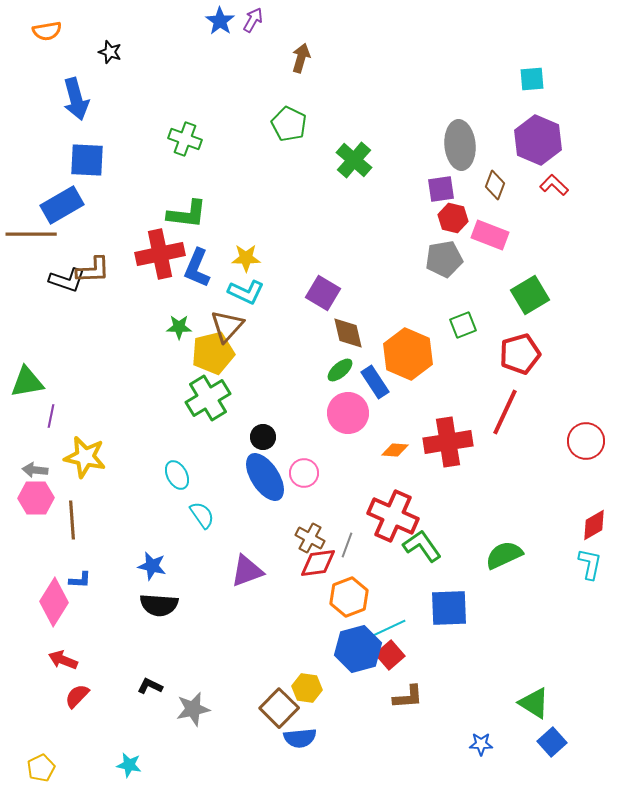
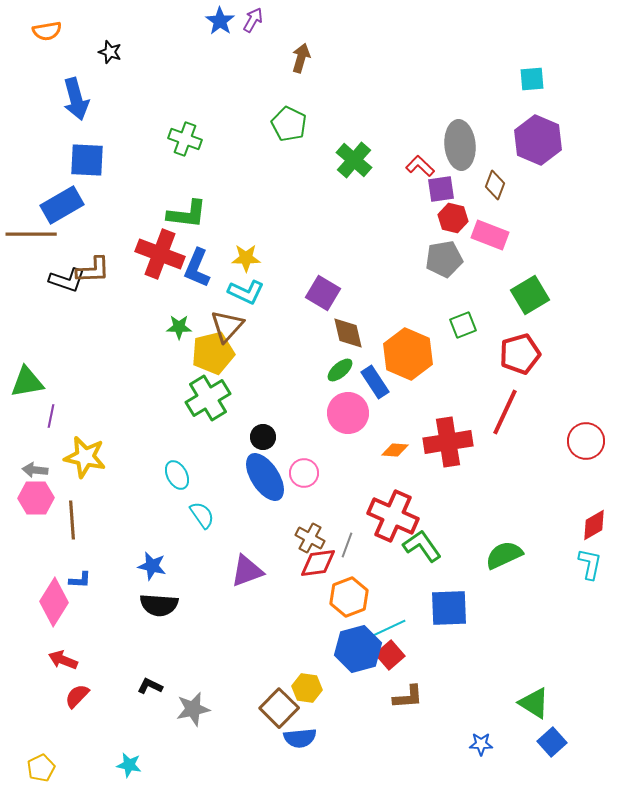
red L-shape at (554, 185): moved 134 px left, 19 px up
red cross at (160, 254): rotated 33 degrees clockwise
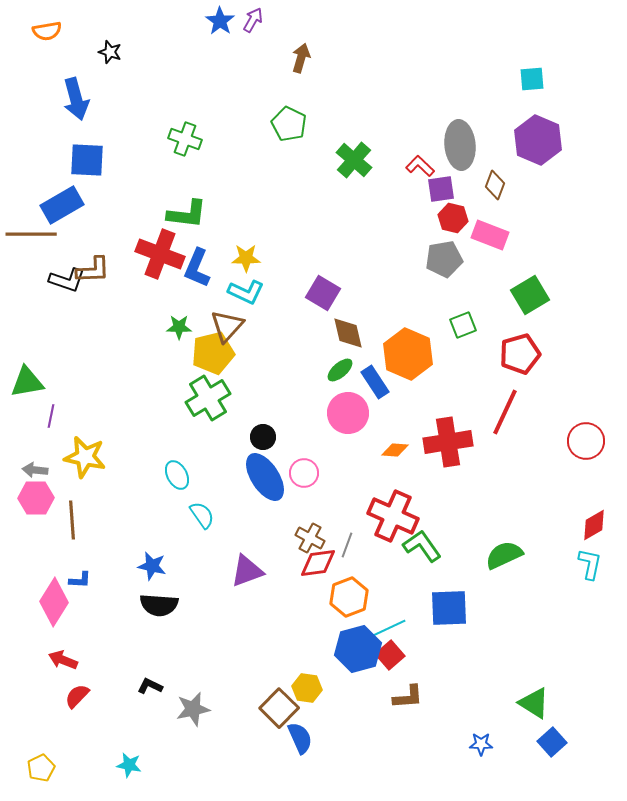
blue semicircle at (300, 738): rotated 108 degrees counterclockwise
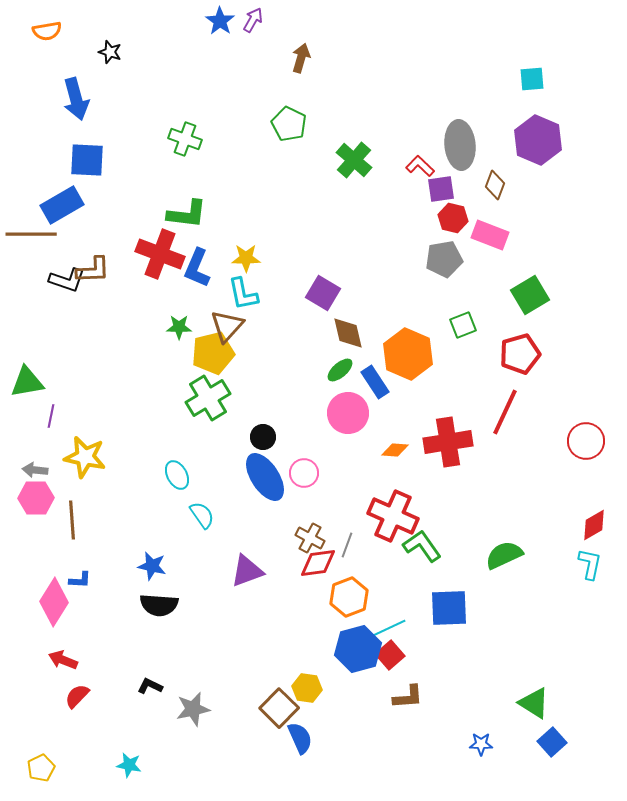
cyan L-shape at (246, 292): moved 3 px left, 2 px down; rotated 54 degrees clockwise
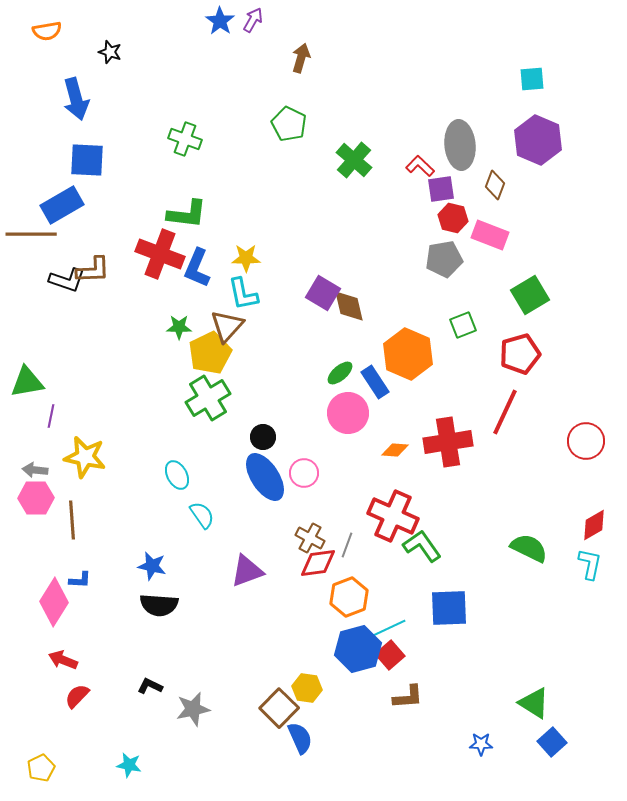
brown diamond at (348, 333): moved 1 px right, 27 px up
yellow pentagon at (213, 353): moved 3 px left; rotated 12 degrees counterclockwise
green ellipse at (340, 370): moved 3 px down
green semicircle at (504, 555): moved 25 px right, 7 px up; rotated 51 degrees clockwise
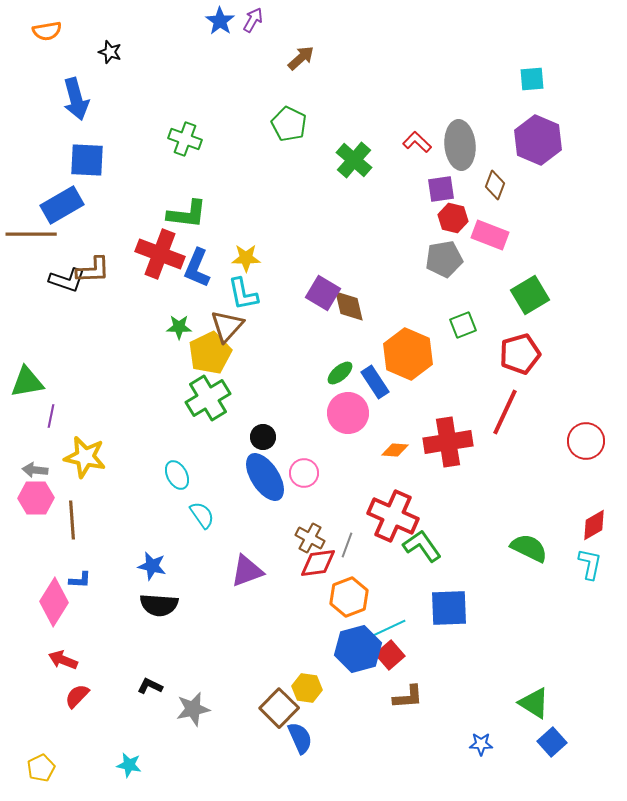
brown arrow at (301, 58): rotated 32 degrees clockwise
red L-shape at (420, 166): moved 3 px left, 24 px up
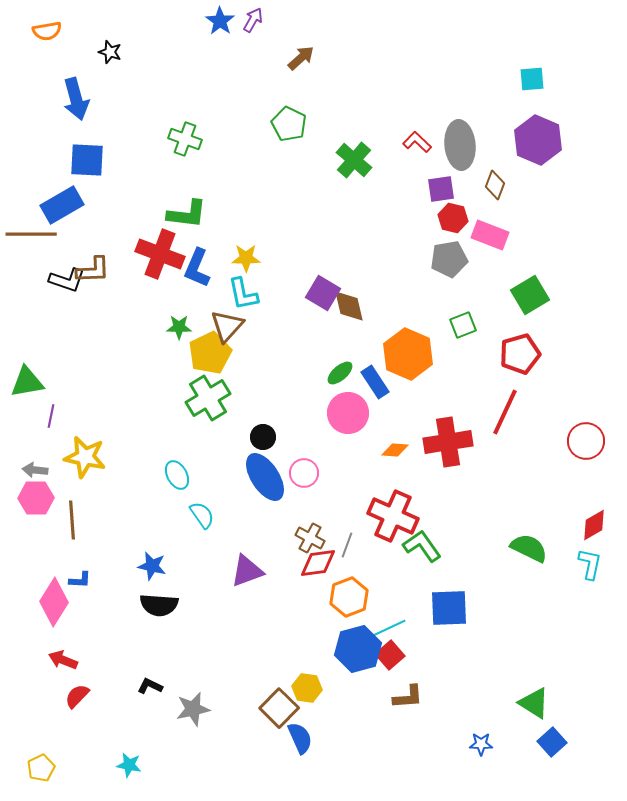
gray pentagon at (444, 259): moved 5 px right
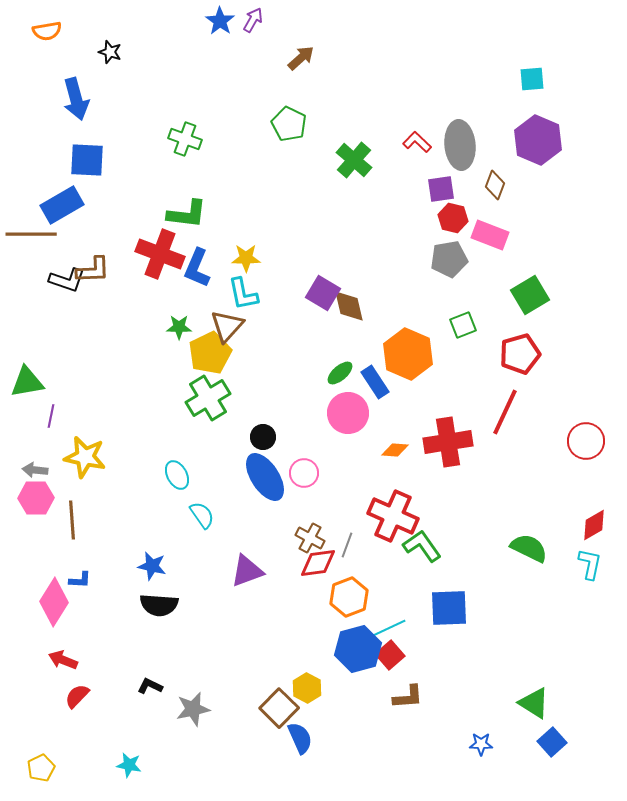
yellow hexagon at (307, 688): rotated 20 degrees clockwise
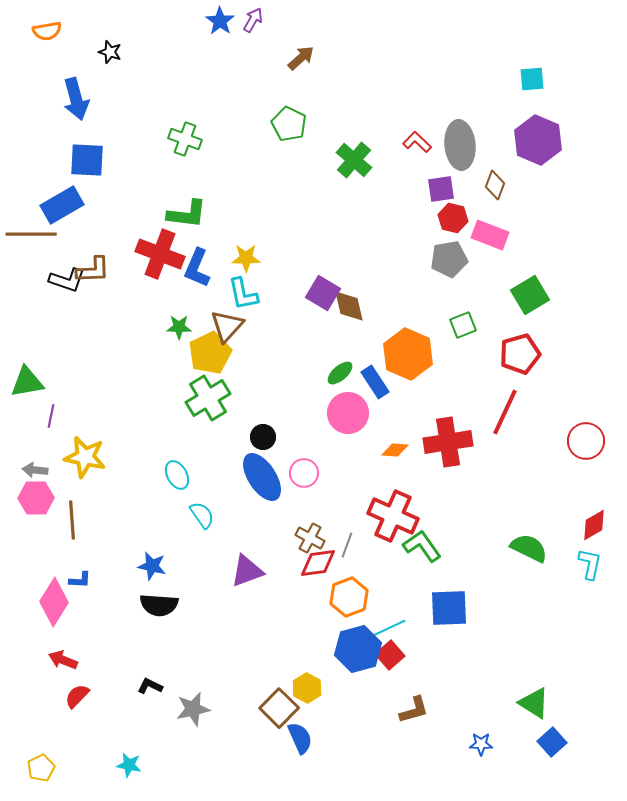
blue ellipse at (265, 477): moved 3 px left
brown L-shape at (408, 697): moved 6 px right, 13 px down; rotated 12 degrees counterclockwise
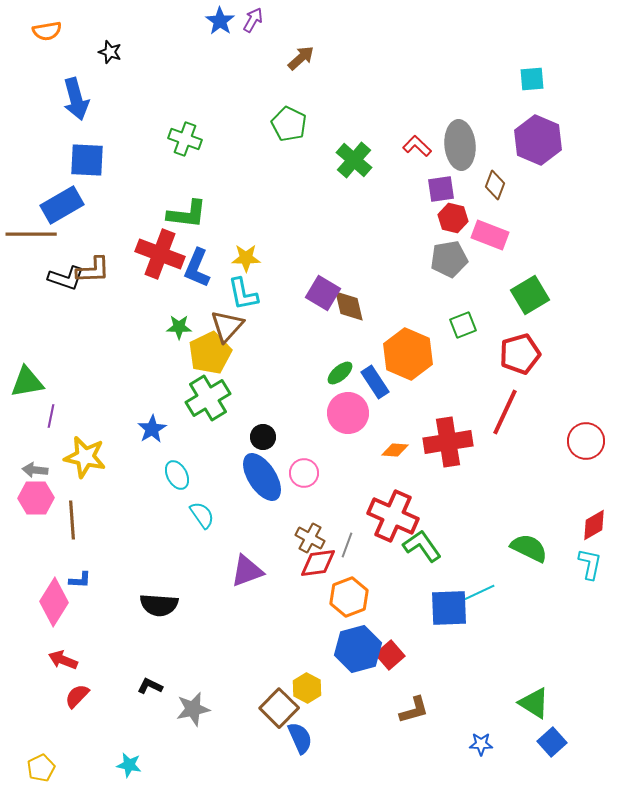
red L-shape at (417, 142): moved 4 px down
black L-shape at (67, 280): moved 1 px left, 2 px up
blue star at (152, 566): moved 137 px up; rotated 28 degrees clockwise
cyan line at (387, 629): moved 89 px right, 35 px up
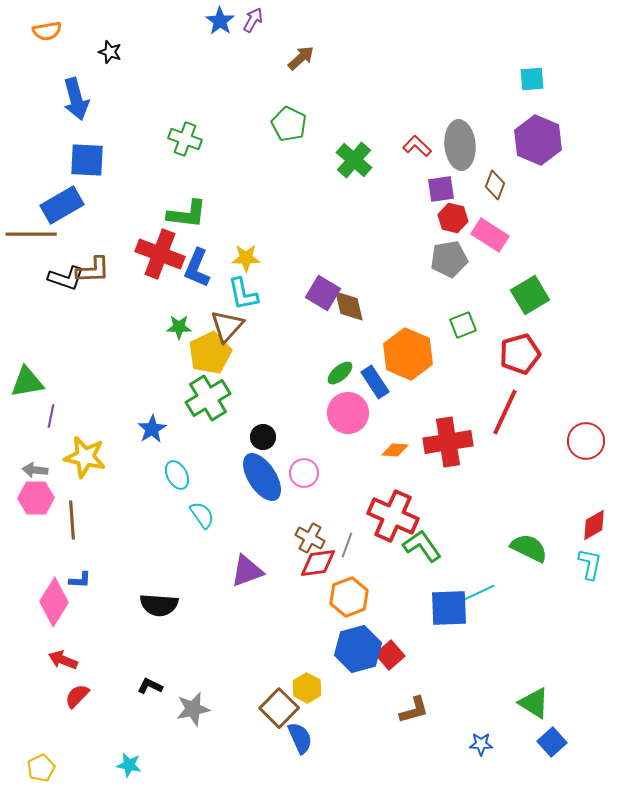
pink rectangle at (490, 235): rotated 12 degrees clockwise
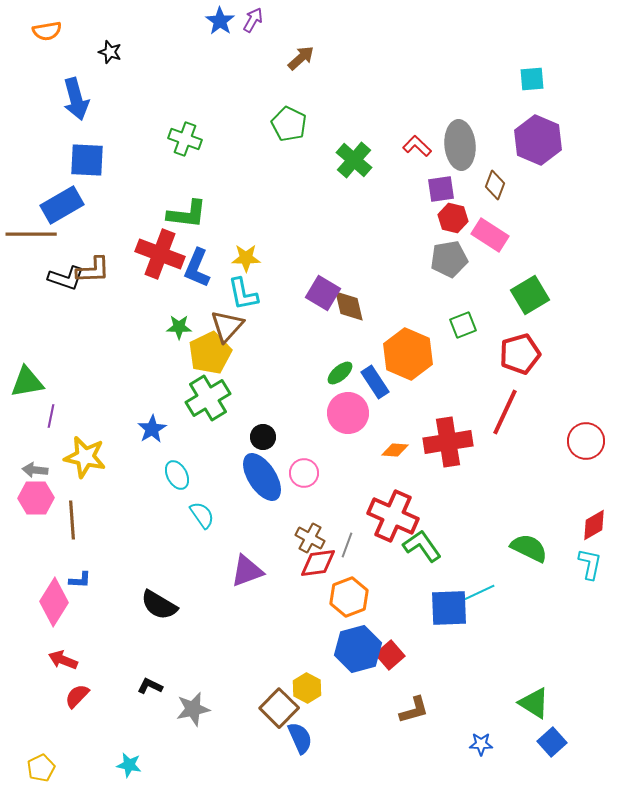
black semicircle at (159, 605): rotated 27 degrees clockwise
